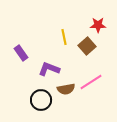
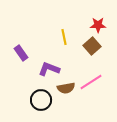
brown square: moved 5 px right
brown semicircle: moved 1 px up
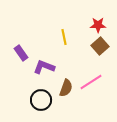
brown square: moved 8 px right
purple L-shape: moved 5 px left, 2 px up
brown semicircle: rotated 60 degrees counterclockwise
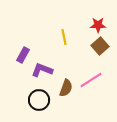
purple rectangle: moved 2 px right, 2 px down; rotated 63 degrees clockwise
purple L-shape: moved 2 px left, 3 px down
pink line: moved 2 px up
black circle: moved 2 px left
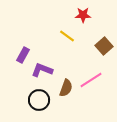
red star: moved 15 px left, 10 px up
yellow line: moved 3 px right, 1 px up; rotated 42 degrees counterclockwise
brown square: moved 4 px right
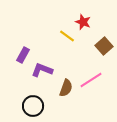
red star: moved 7 px down; rotated 21 degrees clockwise
black circle: moved 6 px left, 6 px down
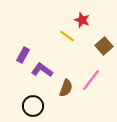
red star: moved 1 px left, 2 px up
purple L-shape: rotated 15 degrees clockwise
pink line: rotated 20 degrees counterclockwise
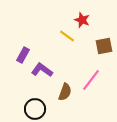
brown square: rotated 30 degrees clockwise
brown semicircle: moved 1 px left, 4 px down
black circle: moved 2 px right, 3 px down
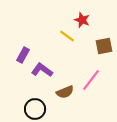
brown semicircle: rotated 48 degrees clockwise
